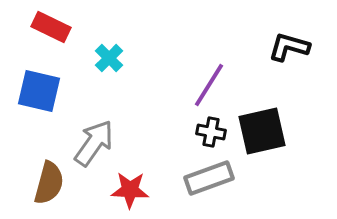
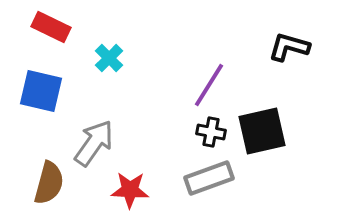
blue square: moved 2 px right
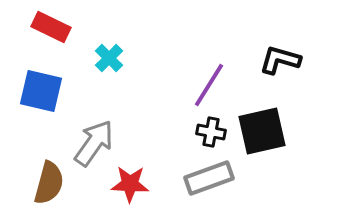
black L-shape: moved 9 px left, 13 px down
red star: moved 6 px up
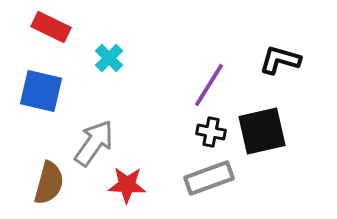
red star: moved 3 px left, 1 px down
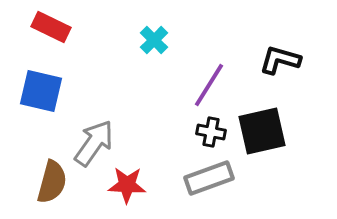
cyan cross: moved 45 px right, 18 px up
brown semicircle: moved 3 px right, 1 px up
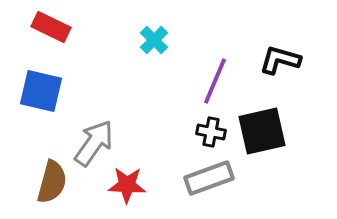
purple line: moved 6 px right, 4 px up; rotated 9 degrees counterclockwise
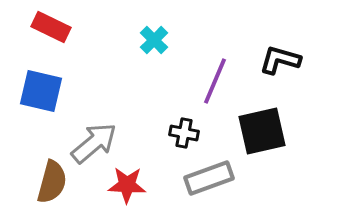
black cross: moved 27 px left, 1 px down
gray arrow: rotated 15 degrees clockwise
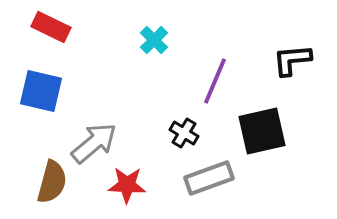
black L-shape: moved 12 px right; rotated 21 degrees counterclockwise
black cross: rotated 20 degrees clockwise
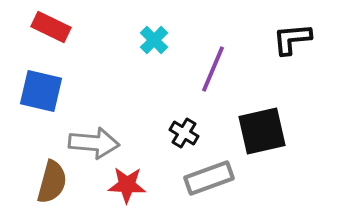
black L-shape: moved 21 px up
purple line: moved 2 px left, 12 px up
gray arrow: rotated 45 degrees clockwise
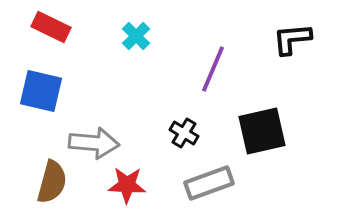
cyan cross: moved 18 px left, 4 px up
gray rectangle: moved 5 px down
